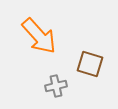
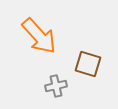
brown square: moved 2 px left
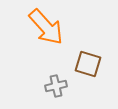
orange arrow: moved 7 px right, 9 px up
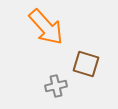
brown square: moved 2 px left
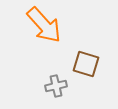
orange arrow: moved 2 px left, 2 px up
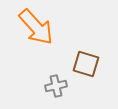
orange arrow: moved 8 px left, 2 px down
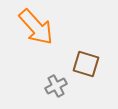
gray cross: rotated 15 degrees counterclockwise
